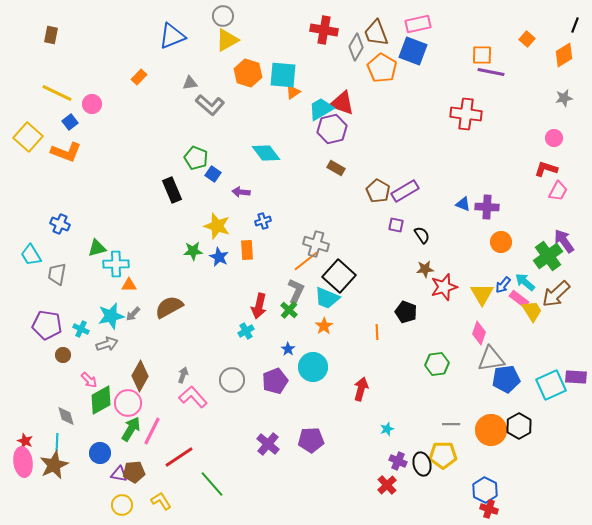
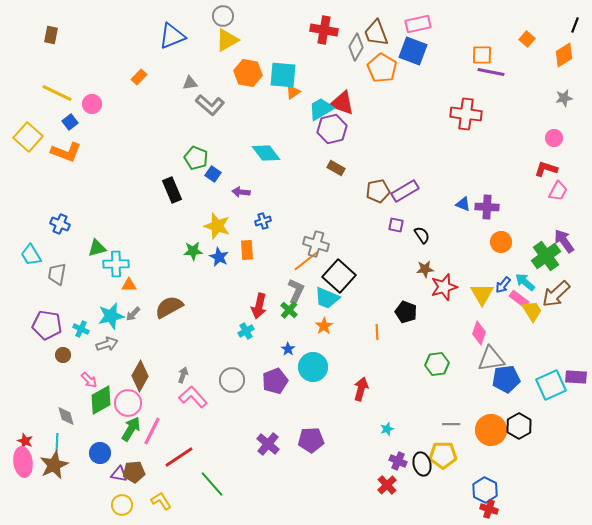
orange hexagon at (248, 73): rotated 8 degrees counterclockwise
brown pentagon at (378, 191): rotated 30 degrees clockwise
green cross at (548, 256): moved 2 px left
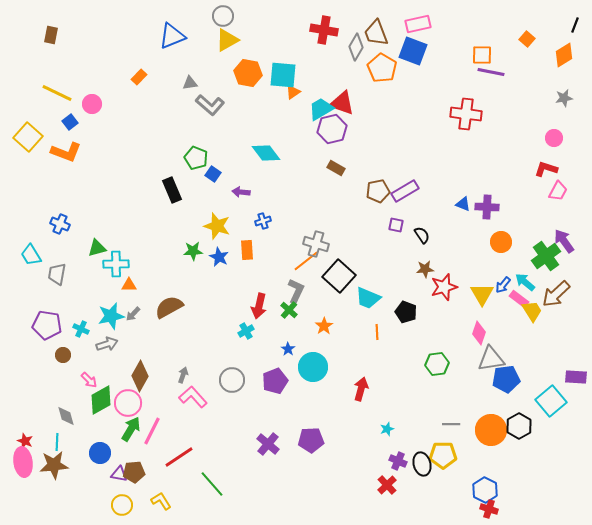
cyan trapezoid at (327, 298): moved 41 px right
cyan square at (551, 385): moved 16 px down; rotated 16 degrees counterclockwise
brown star at (54, 465): rotated 20 degrees clockwise
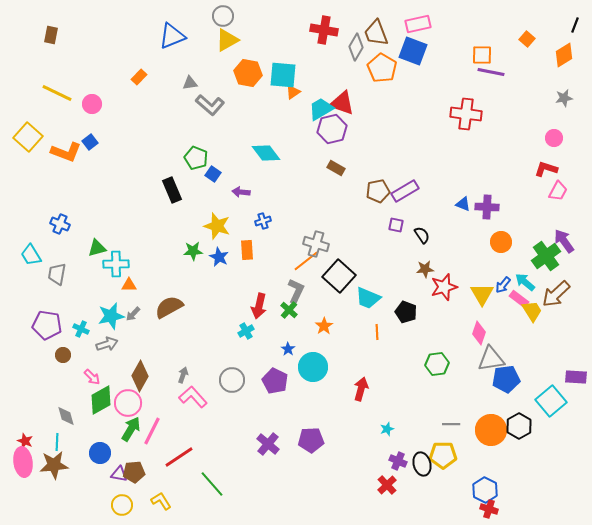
blue square at (70, 122): moved 20 px right, 20 px down
pink arrow at (89, 380): moved 3 px right, 3 px up
purple pentagon at (275, 381): rotated 25 degrees counterclockwise
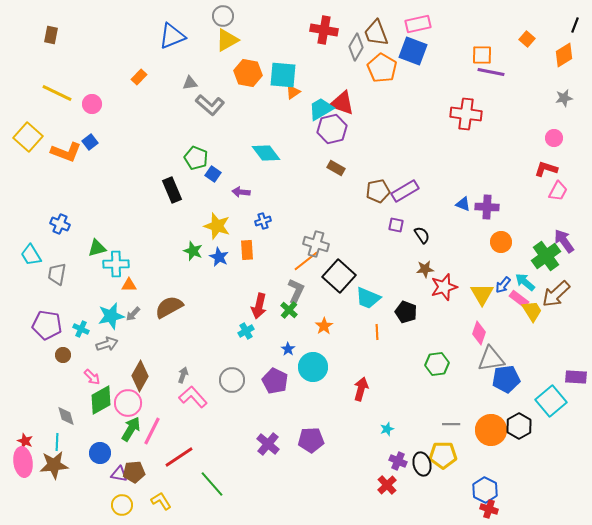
green star at (193, 251): rotated 24 degrees clockwise
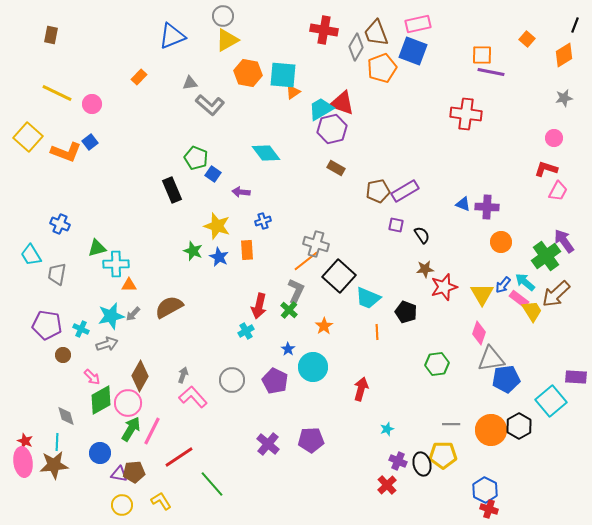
orange pentagon at (382, 68): rotated 20 degrees clockwise
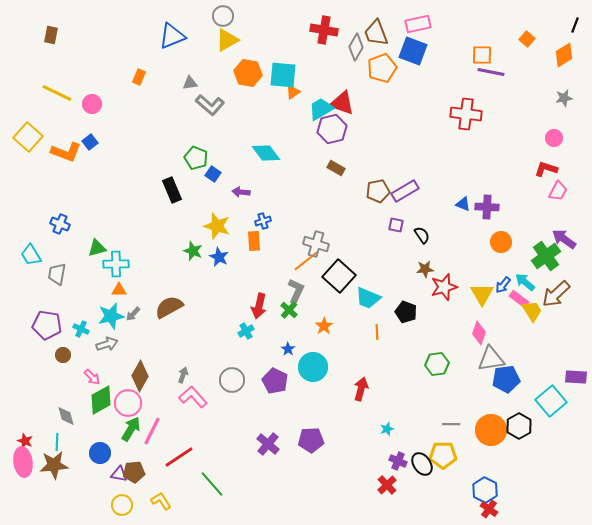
orange rectangle at (139, 77): rotated 21 degrees counterclockwise
purple arrow at (564, 241): moved 2 px up; rotated 20 degrees counterclockwise
orange rectangle at (247, 250): moved 7 px right, 9 px up
orange triangle at (129, 285): moved 10 px left, 5 px down
black ellipse at (422, 464): rotated 20 degrees counterclockwise
red cross at (489, 509): rotated 18 degrees clockwise
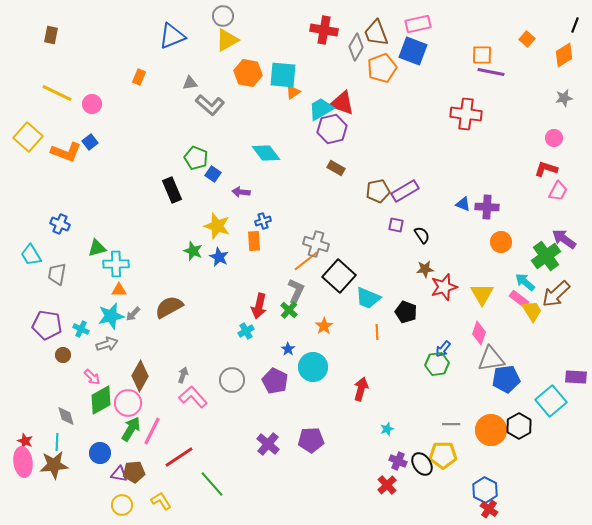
blue arrow at (503, 285): moved 60 px left, 64 px down
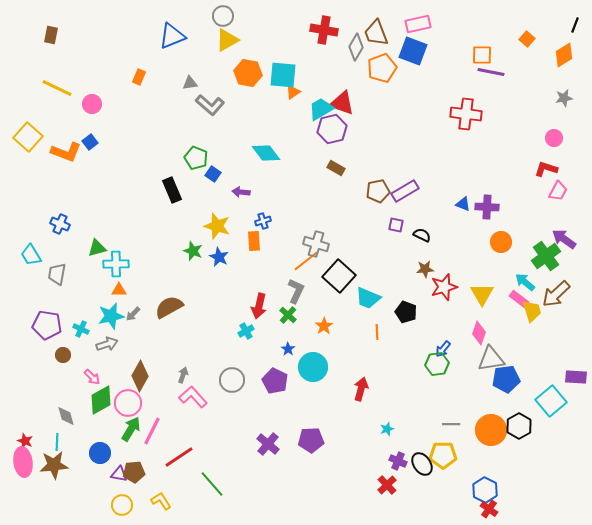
yellow line at (57, 93): moved 5 px up
black semicircle at (422, 235): rotated 30 degrees counterclockwise
green cross at (289, 310): moved 1 px left, 5 px down
yellow trapezoid at (532, 311): rotated 15 degrees clockwise
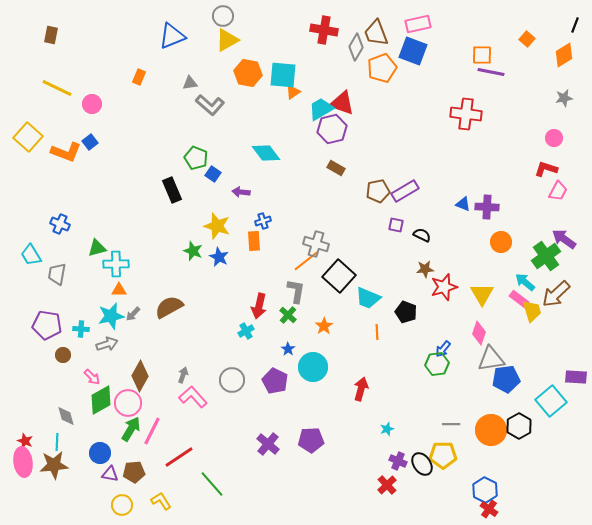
gray L-shape at (296, 291): rotated 15 degrees counterclockwise
cyan cross at (81, 329): rotated 21 degrees counterclockwise
purple triangle at (119, 474): moved 9 px left
